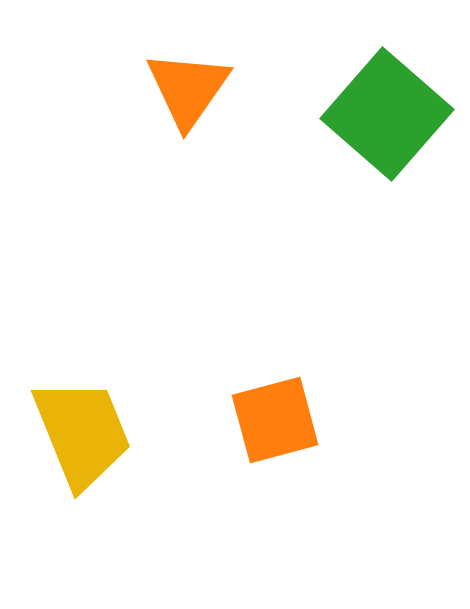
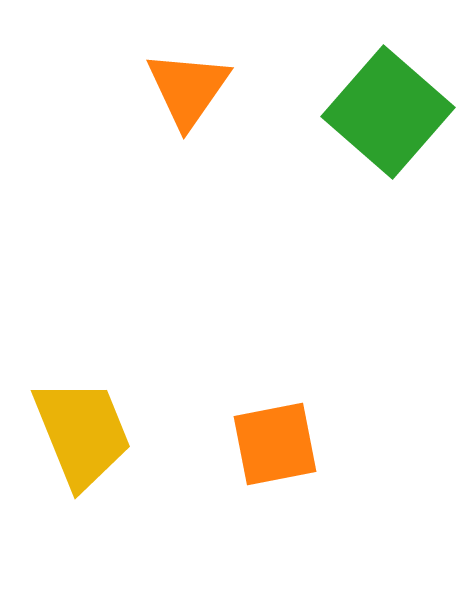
green square: moved 1 px right, 2 px up
orange square: moved 24 px down; rotated 4 degrees clockwise
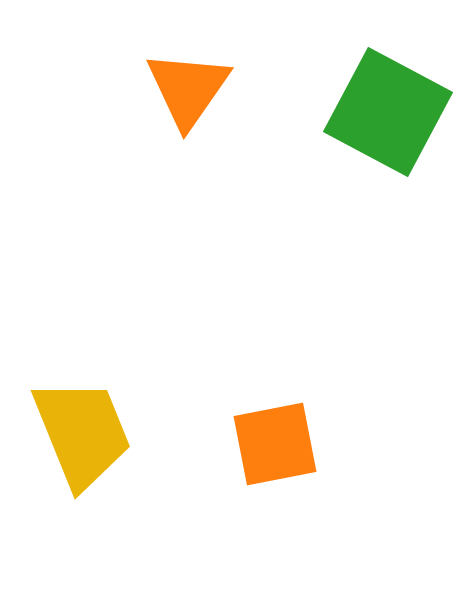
green square: rotated 13 degrees counterclockwise
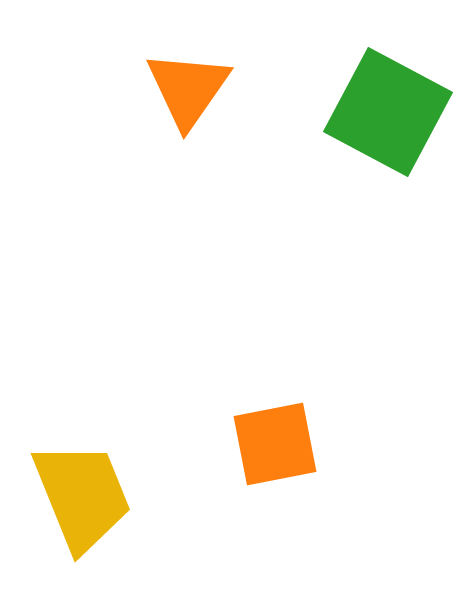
yellow trapezoid: moved 63 px down
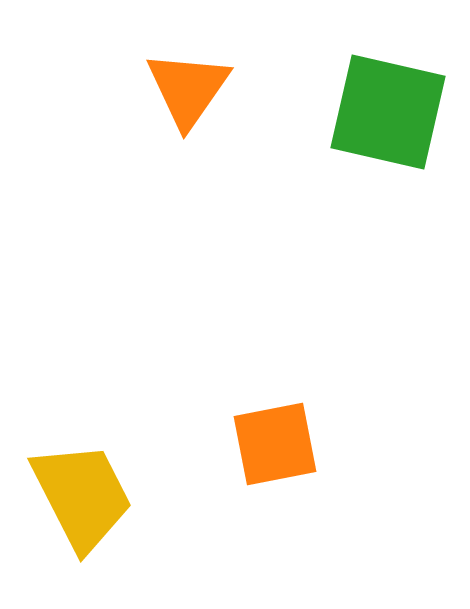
green square: rotated 15 degrees counterclockwise
yellow trapezoid: rotated 5 degrees counterclockwise
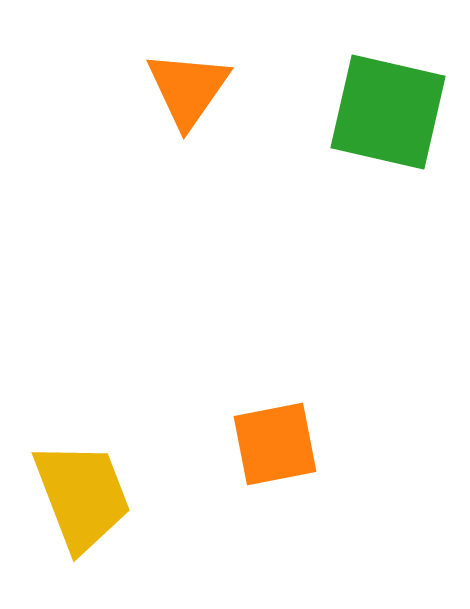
yellow trapezoid: rotated 6 degrees clockwise
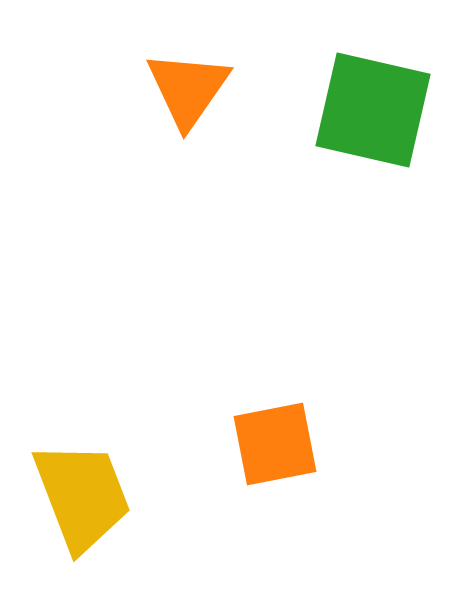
green square: moved 15 px left, 2 px up
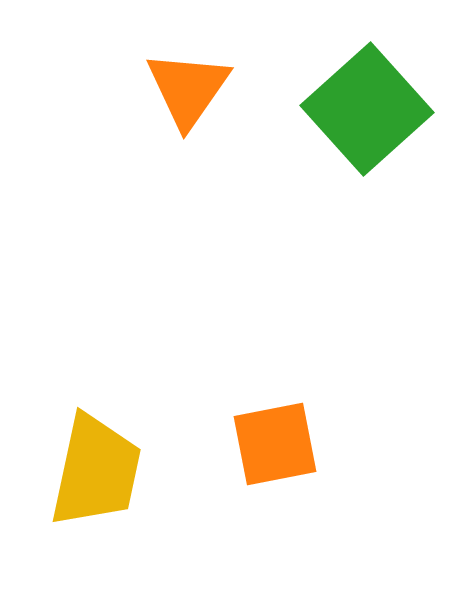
green square: moved 6 px left, 1 px up; rotated 35 degrees clockwise
yellow trapezoid: moved 14 px right, 25 px up; rotated 33 degrees clockwise
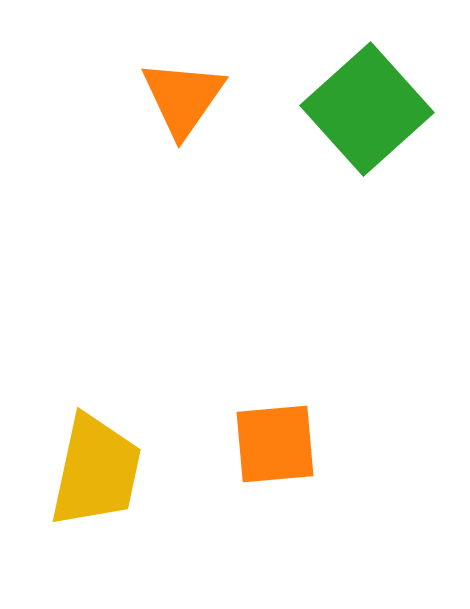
orange triangle: moved 5 px left, 9 px down
orange square: rotated 6 degrees clockwise
